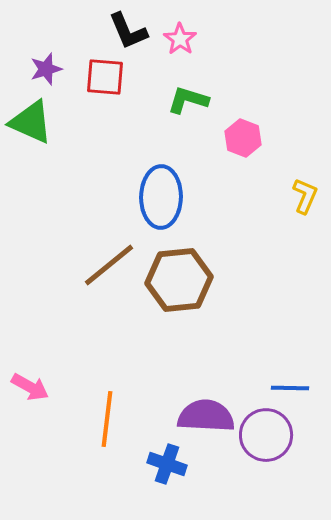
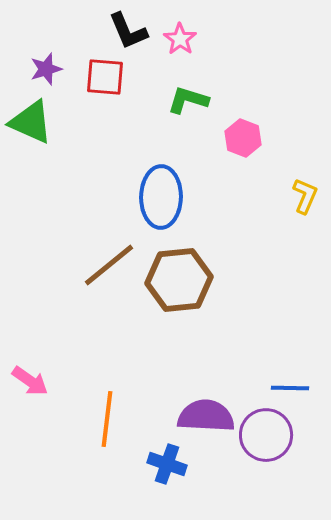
pink arrow: moved 6 px up; rotated 6 degrees clockwise
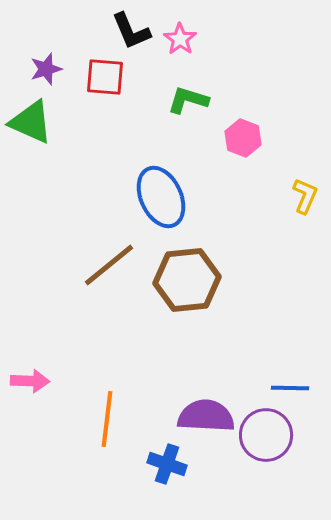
black L-shape: moved 3 px right
blue ellipse: rotated 26 degrees counterclockwise
brown hexagon: moved 8 px right
pink arrow: rotated 33 degrees counterclockwise
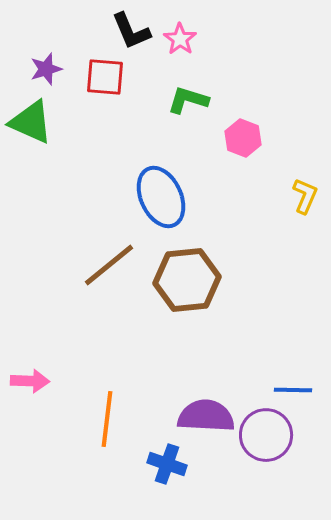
blue line: moved 3 px right, 2 px down
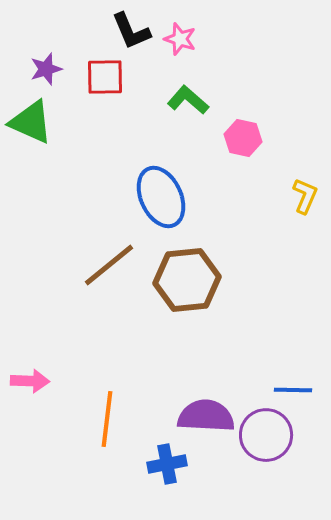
pink star: rotated 16 degrees counterclockwise
red square: rotated 6 degrees counterclockwise
green L-shape: rotated 24 degrees clockwise
pink hexagon: rotated 9 degrees counterclockwise
blue cross: rotated 30 degrees counterclockwise
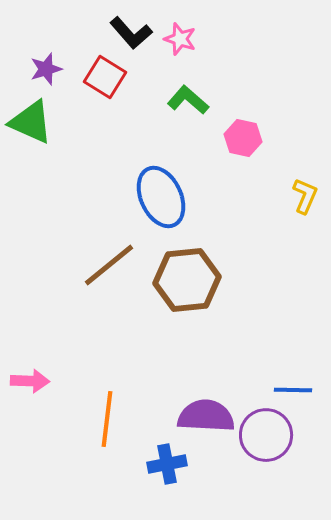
black L-shape: moved 2 px down; rotated 18 degrees counterclockwise
red square: rotated 33 degrees clockwise
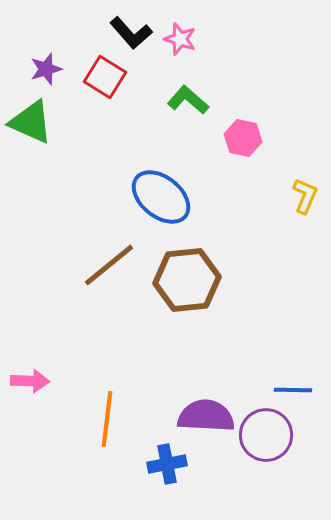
blue ellipse: rotated 26 degrees counterclockwise
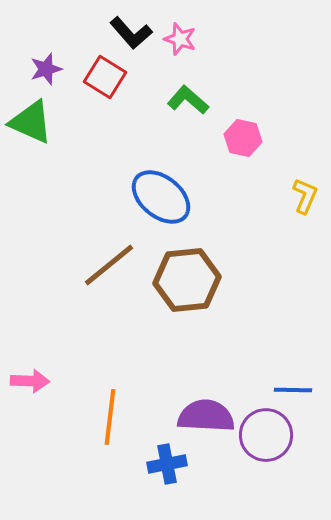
orange line: moved 3 px right, 2 px up
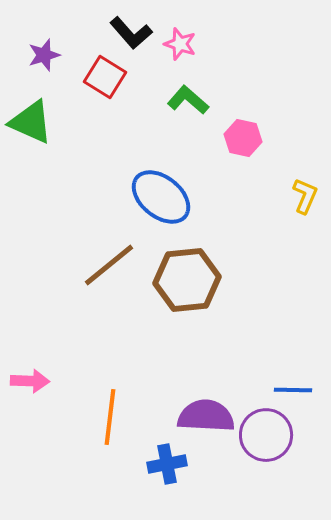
pink star: moved 5 px down
purple star: moved 2 px left, 14 px up
